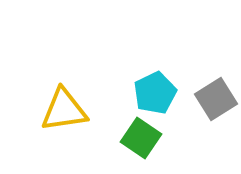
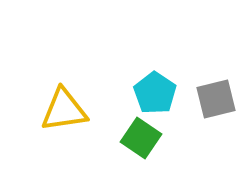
cyan pentagon: rotated 12 degrees counterclockwise
gray square: rotated 18 degrees clockwise
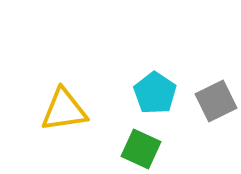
gray square: moved 2 px down; rotated 12 degrees counterclockwise
green square: moved 11 px down; rotated 9 degrees counterclockwise
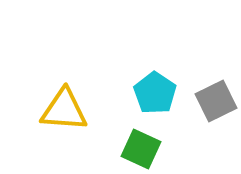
yellow triangle: rotated 12 degrees clockwise
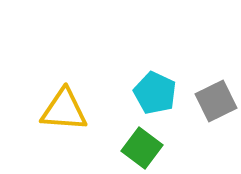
cyan pentagon: rotated 9 degrees counterclockwise
green square: moved 1 px right, 1 px up; rotated 12 degrees clockwise
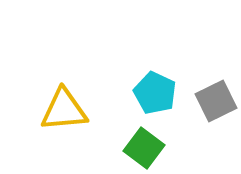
yellow triangle: rotated 9 degrees counterclockwise
green square: moved 2 px right
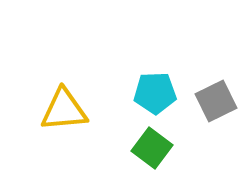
cyan pentagon: rotated 27 degrees counterclockwise
green square: moved 8 px right
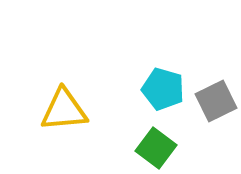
cyan pentagon: moved 8 px right, 4 px up; rotated 18 degrees clockwise
green square: moved 4 px right
